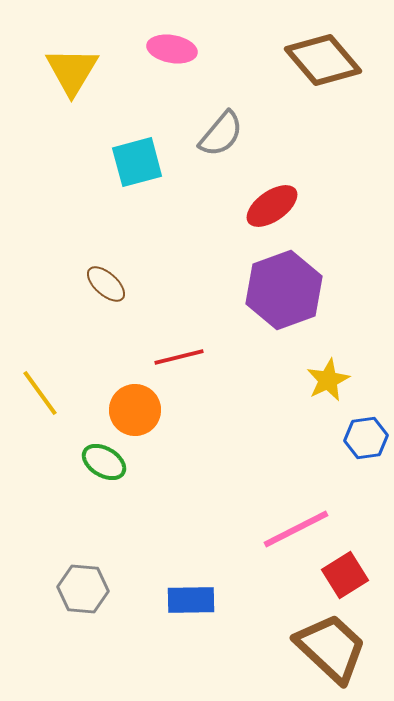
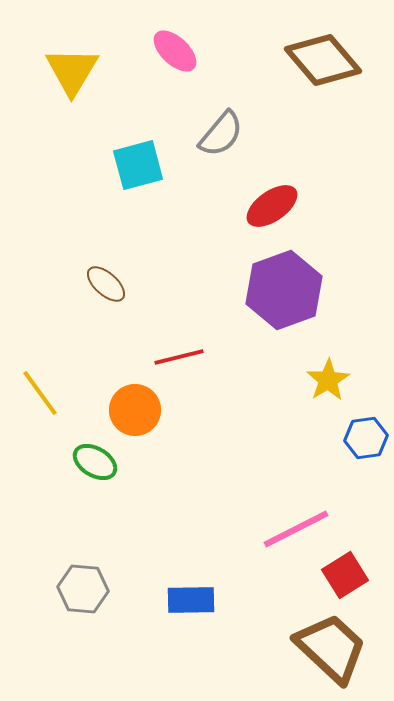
pink ellipse: moved 3 px right, 2 px down; rotated 33 degrees clockwise
cyan square: moved 1 px right, 3 px down
yellow star: rotated 6 degrees counterclockwise
green ellipse: moved 9 px left
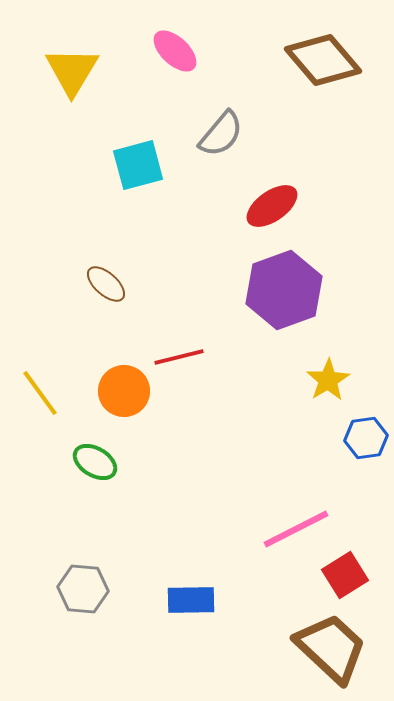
orange circle: moved 11 px left, 19 px up
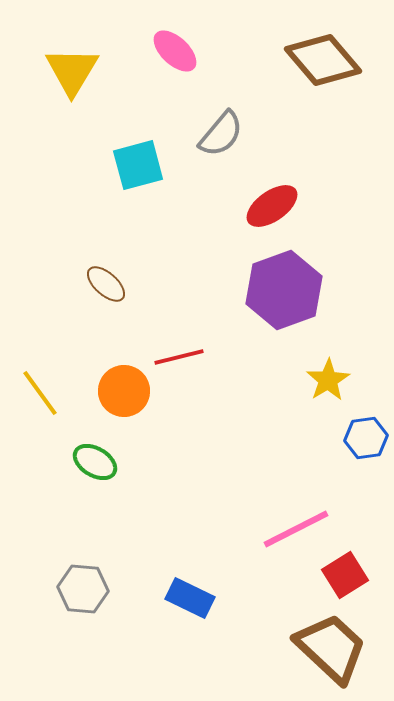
blue rectangle: moved 1 px left, 2 px up; rotated 27 degrees clockwise
